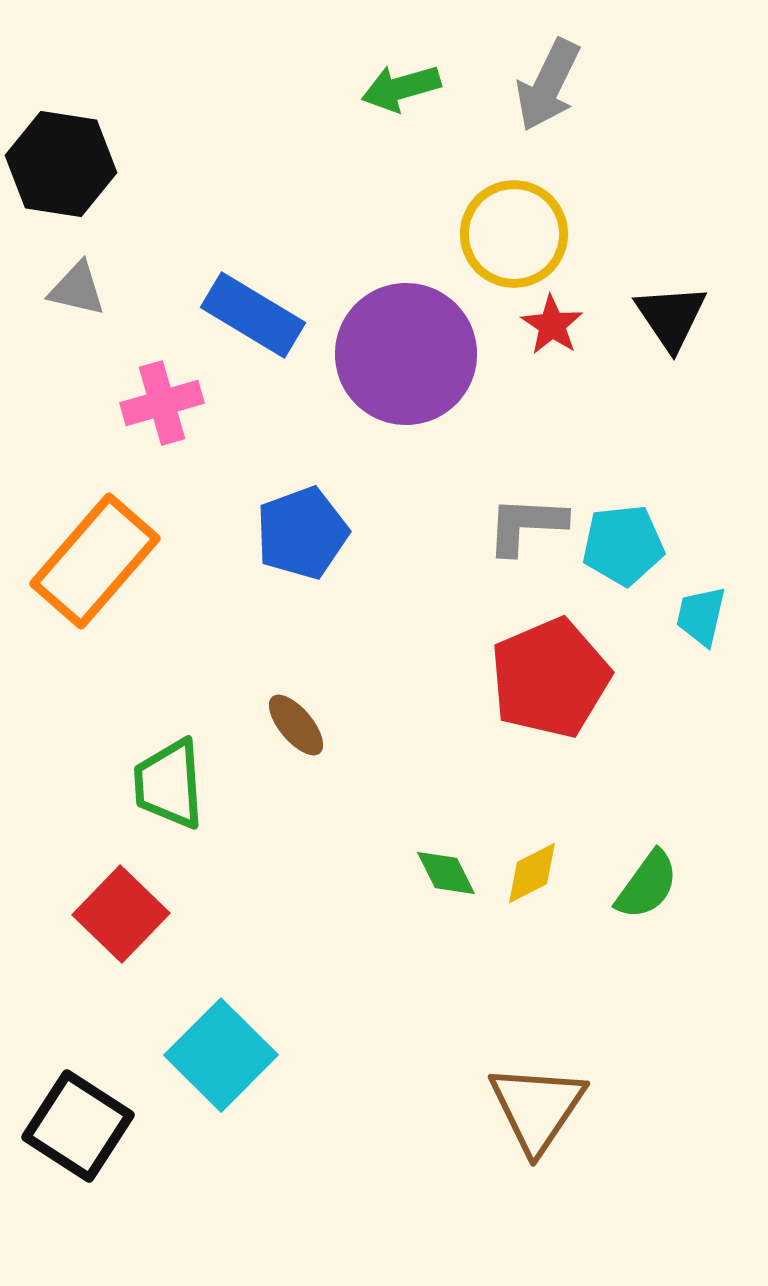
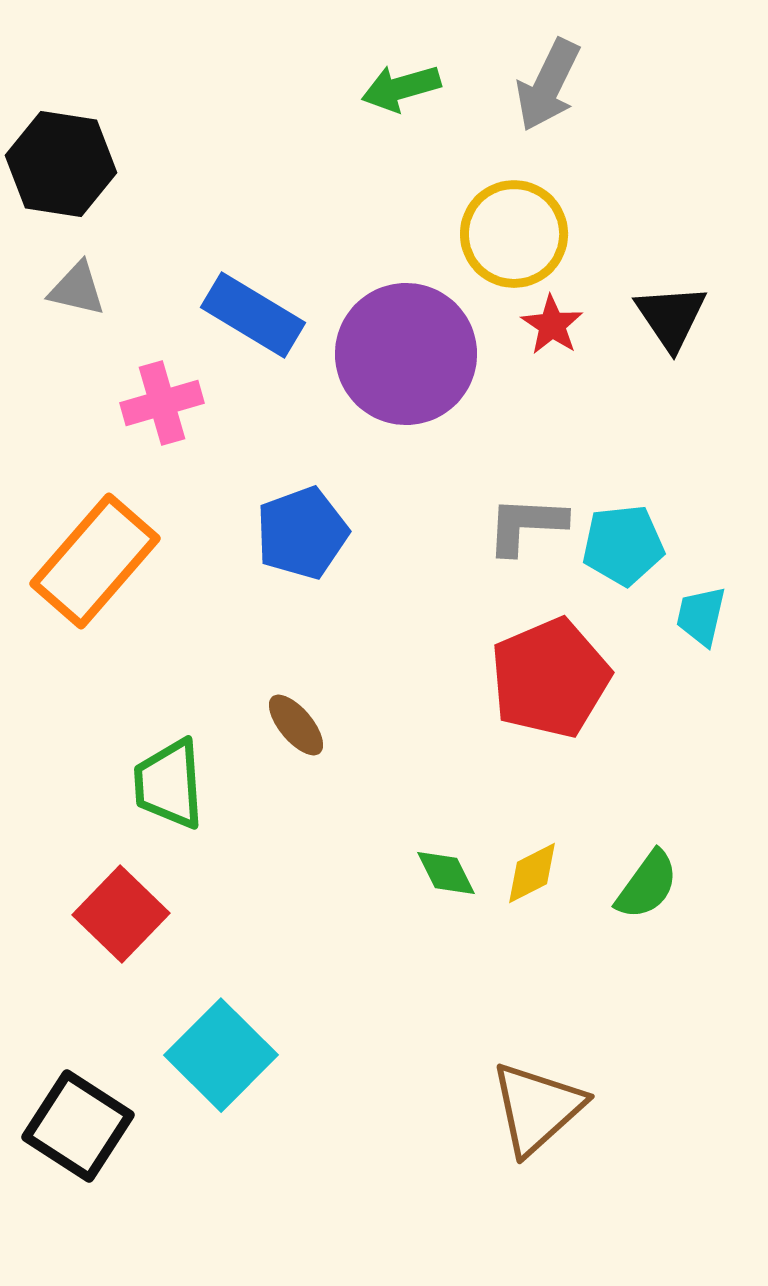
brown triangle: rotated 14 degrees clockwise
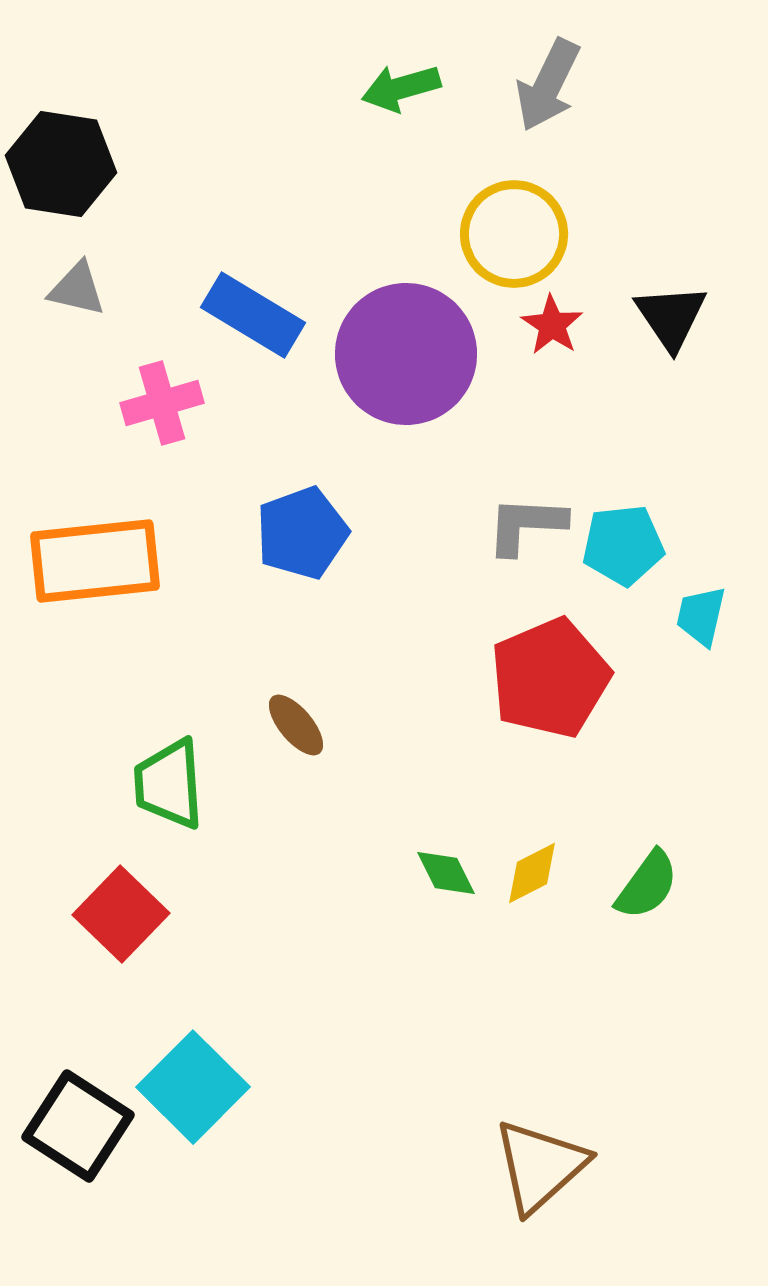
orange rectangle: rotated 43 degrees clockwise
cyan square: moved 28 px left, 32 px down
brown triangle: moved 3 px right, 58 px down
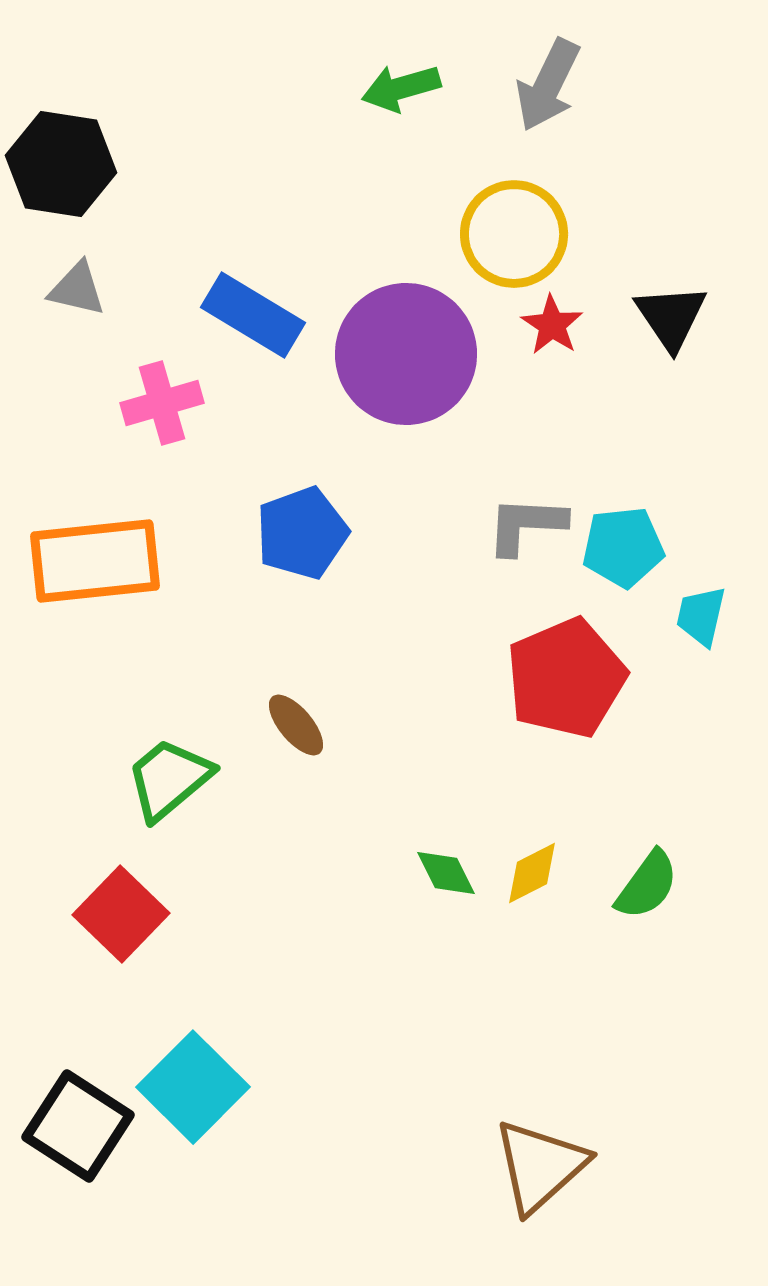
cyan pentagon: moved 2 px down
red pentagon: moved 16 px right
green trapezoid: moved 5 px up; rotated 54 degrees clockwise
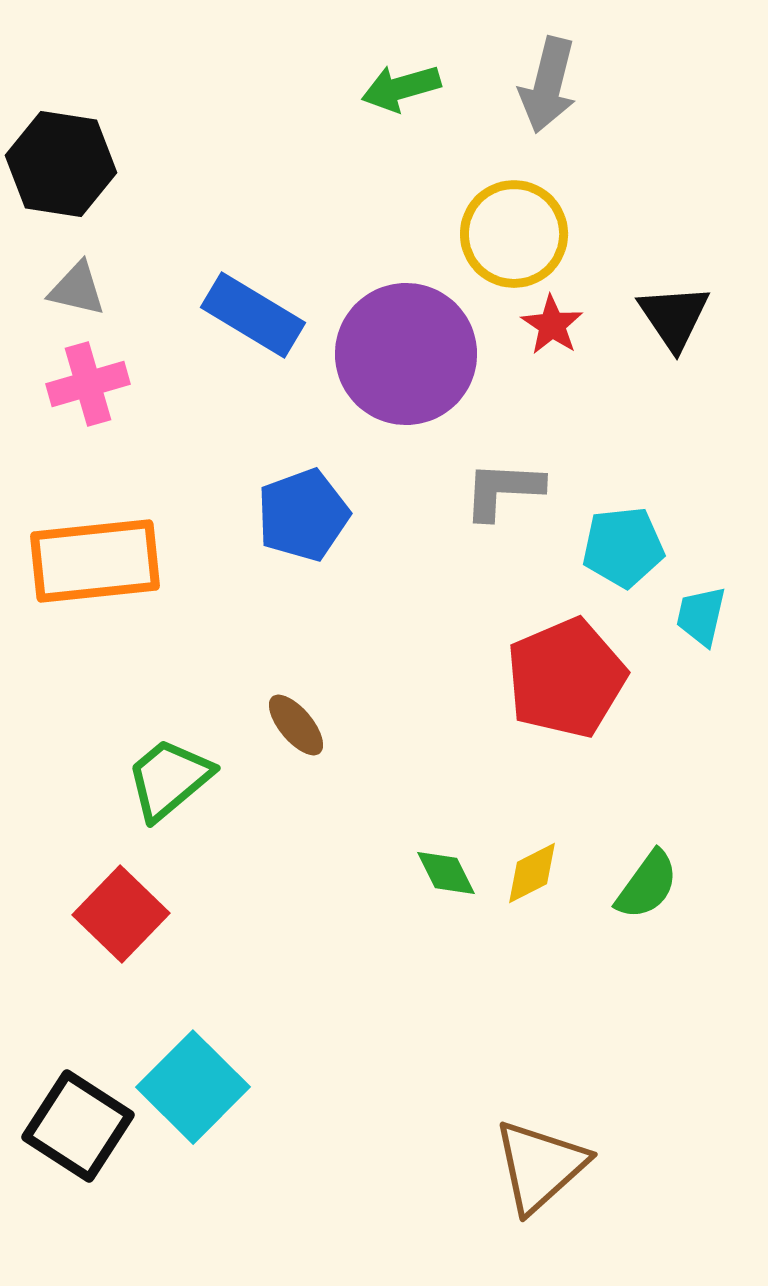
gray arrow: rotated 12 degrees counterclockwise
black triangle: moved 3 px right
pink cross: moved 74 px left, 19 px up
gray L-shape: moved 23 px left, 35 px up
blue pentagon: moved 1 px right, 18 px up
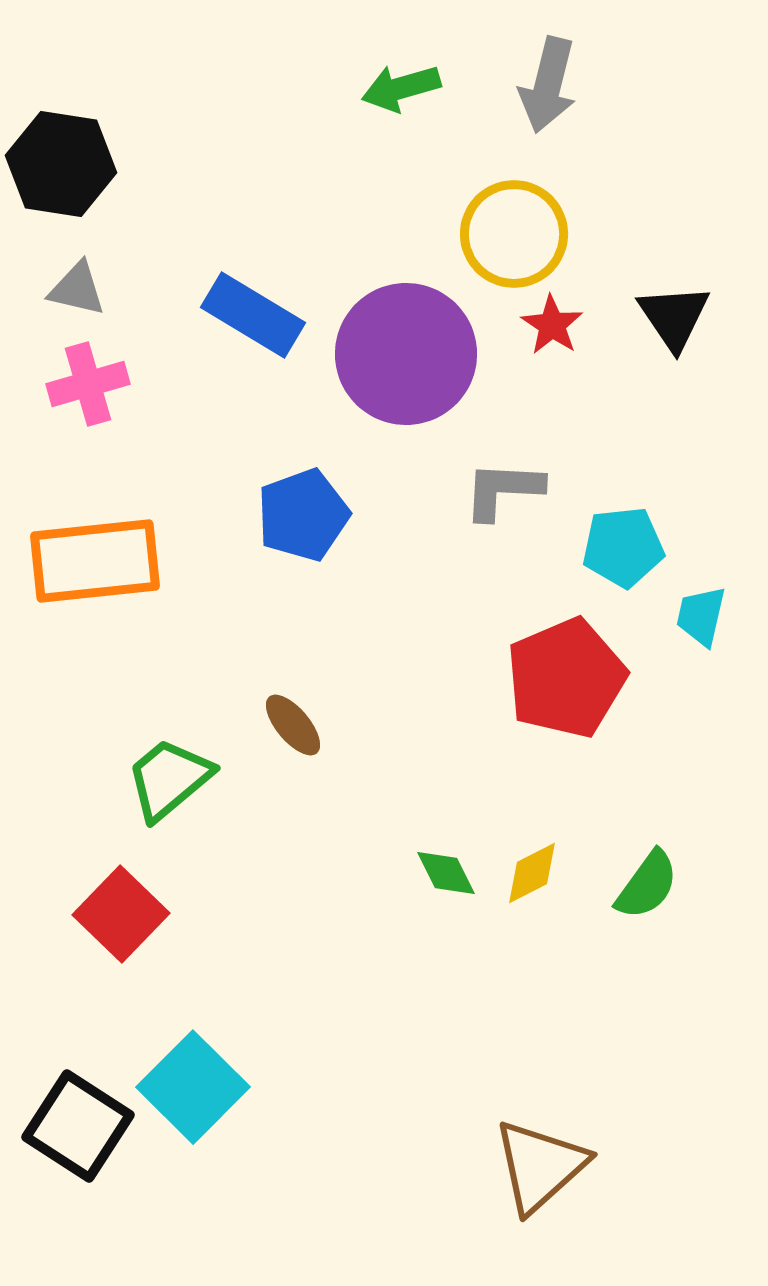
brown ellipse: moved 3 px left
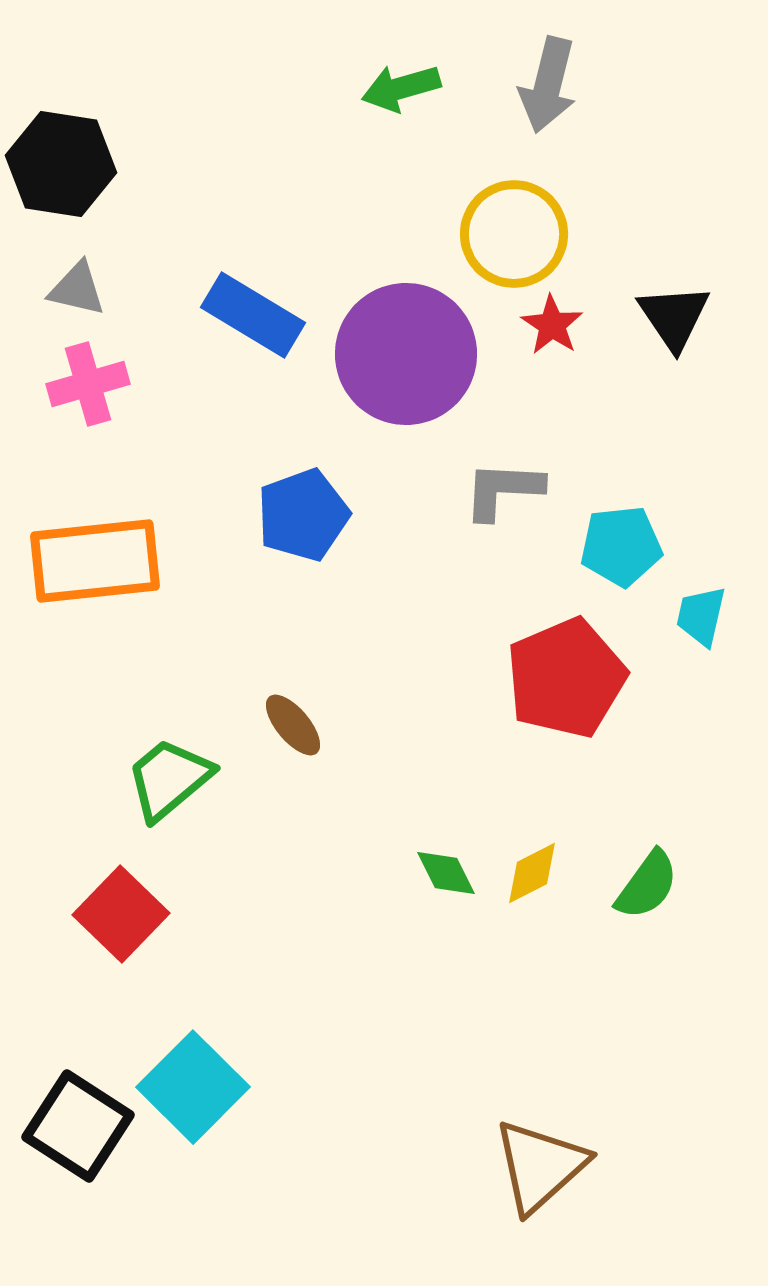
cyan pentagon: moved 2 px left, 1 px up
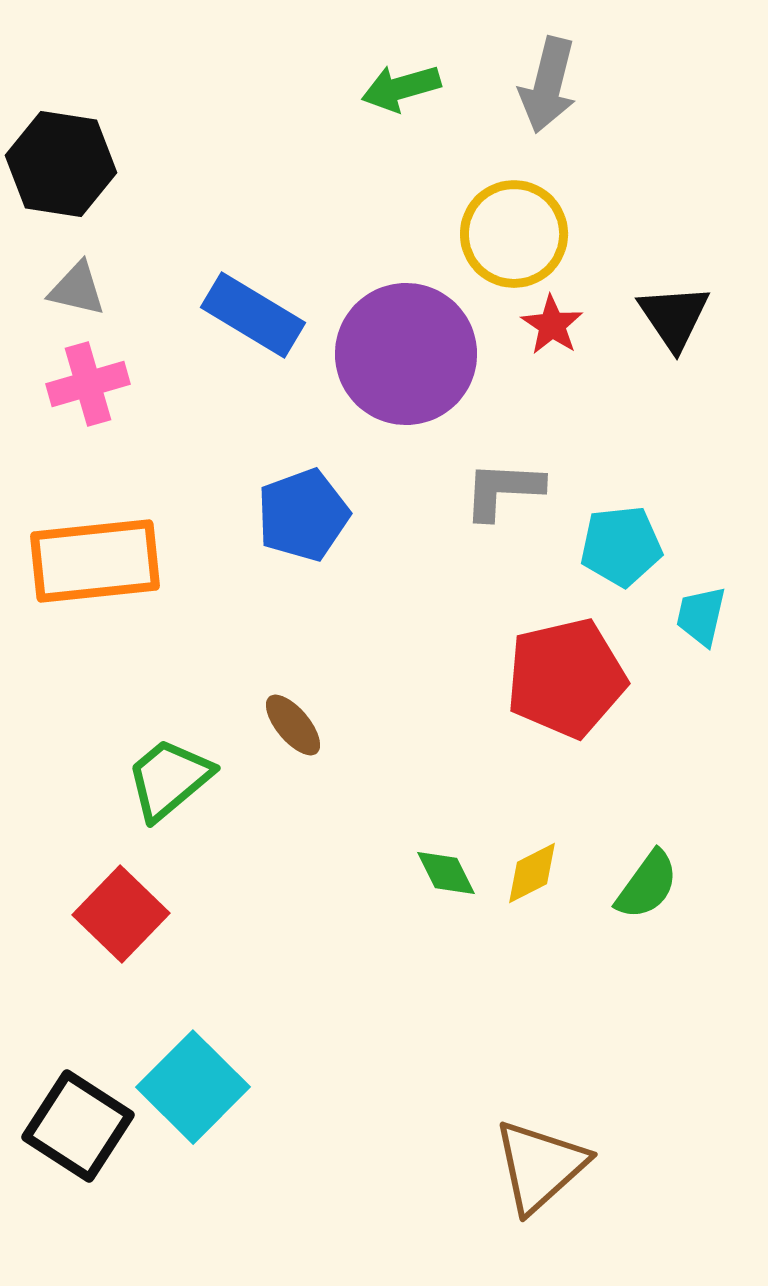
red pentagon: rotated 10 degrees clockwise
